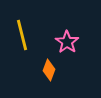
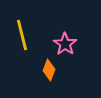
pink star: moved 2 px left, 2 px down
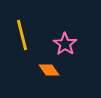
orange diamond: rotated 55 degrees counterclockwise
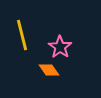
pink star: moved 5 px left, 3 px down
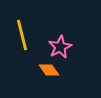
pink star: rotated 10 degrees clockwise
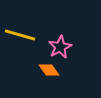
yellow line: moved 2 px left; rotated 60 degrees counterclockwise
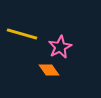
yellow line: moved 2 px right, 1 px up
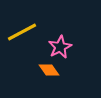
yellow line: moved 2 px up; rotated 44 degrees counterclockwise
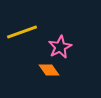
yellow line: rotated 8 degrees clockwise
